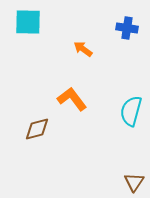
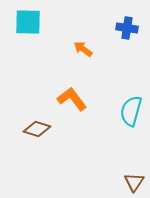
brown diamond: rotated 32 degrees clockwise
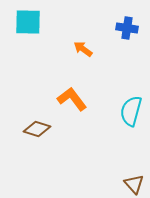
brown triangle: moved 2 px down; rotated 15 degrees counterclockwise
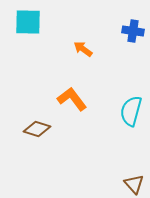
blue cross: moved 6 px right, 3 px down
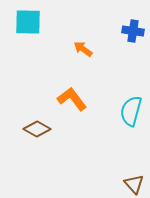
brown diamond: rotated 12 degrees clockwise
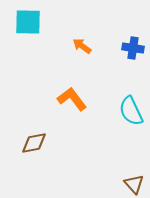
blue cross: moved 17 px down
orange arrow: moved 1 px left, 3 px up
cyan semicircle: rotated 40 degrees counterclockwise
brown diamond: moved 3 px left, 14 px down; rotated 40 degrees counterclockwise
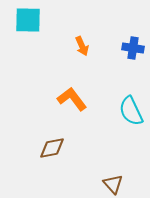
cyan square: moved 2 px up
orange arrow: rotated 150 degrees counterclockwise
brown diamond: moved 18 px right, 5 px down
brown triangle: moved 21 px left
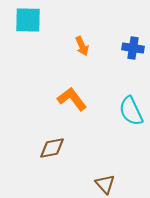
brown triangle: moved 8 px left
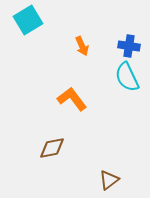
cyan square: rotated 32 degrees counterclockwise
blue cross: moved 4 px left, 2 px up
cyan semicircle: moved 4 px left, 34 px up
brown triangle: moved 4 px right, 4 px up; rotated 35 degrees clockwise
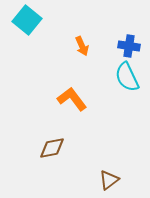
cyan square: moved 1 px left; rotated 20 degrees counterclockwise
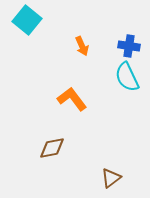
brown triangle: moved 2 px right, 2 px up
